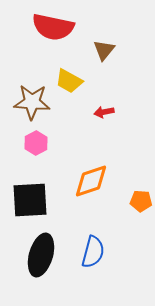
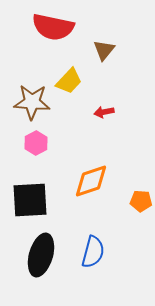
yellow trapezoid: rotated 76 degrees counterclockwise
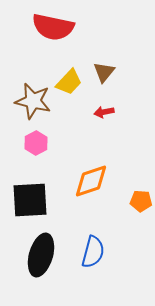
brown triangle: moved 22 px down
yellow trapezoid: moved 1 px down
brown star: moved 1 px right, 1 px up; rotated 9 degrees clockwise
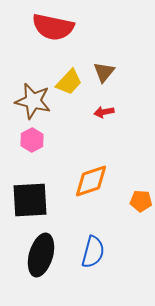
pink hexagon: moved 4 px left, 3 px up
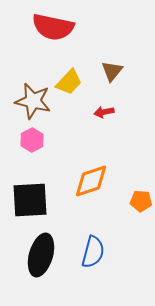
brown triangle: moved 8 px right, 1 px up
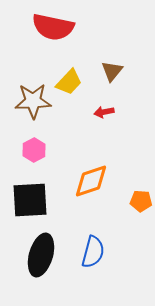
brown star: rotated 15 degrees counterclockwise
pink hexagon: moved 2 px right, 10 px down
